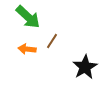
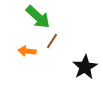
green arrow: moved 10 px right
orange arrow: moved 2 px down
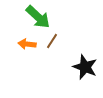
orange arrow: moved 7 px up
black star: rotated 20 degrees counterclockwise
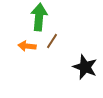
green arrow: moved 1 px right; rotated 128 degrees counterclockwise
orange arrow: moved 2 px down
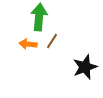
orange arrow: moved 1 px right, 2 px up
black star: rotated 30 degrees clockwise
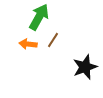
green arrow: rotated 24 degrees clockwise
brown line: moved 1 px right, 1 px up
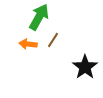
black star: rotated 15 degrees counterclockwise
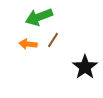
green arrow: rotated 140 degrees counterclockwise
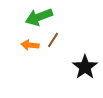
orange arrow: moved 2 px right, 1 px down
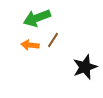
green arrow: moved 2 px left, 1 px down
black star: rotated 15 degrees clockwise
